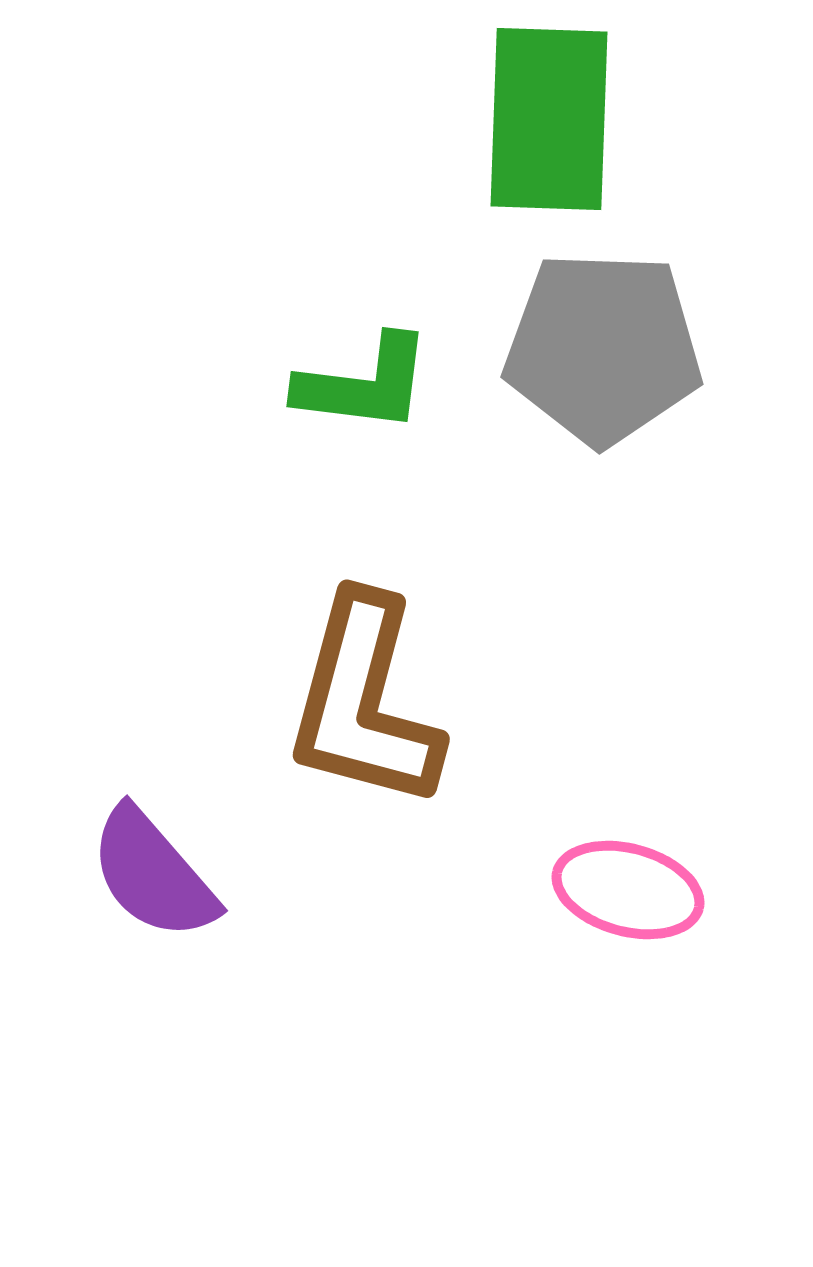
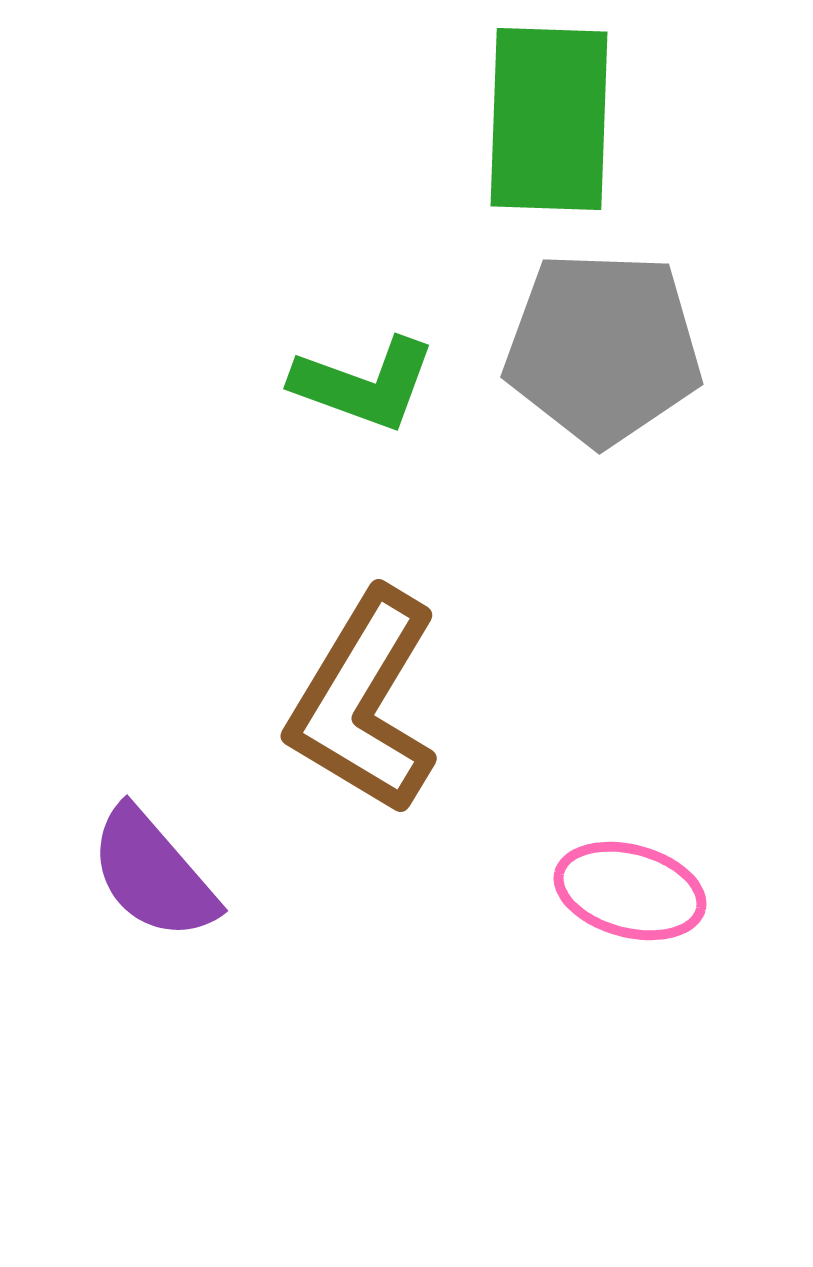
green L-shape: rotated 13 degrees clockwise
brown L-shape: rotated 16 degrees clockwise
pink ellipse: moved 2 px right, 1 px down
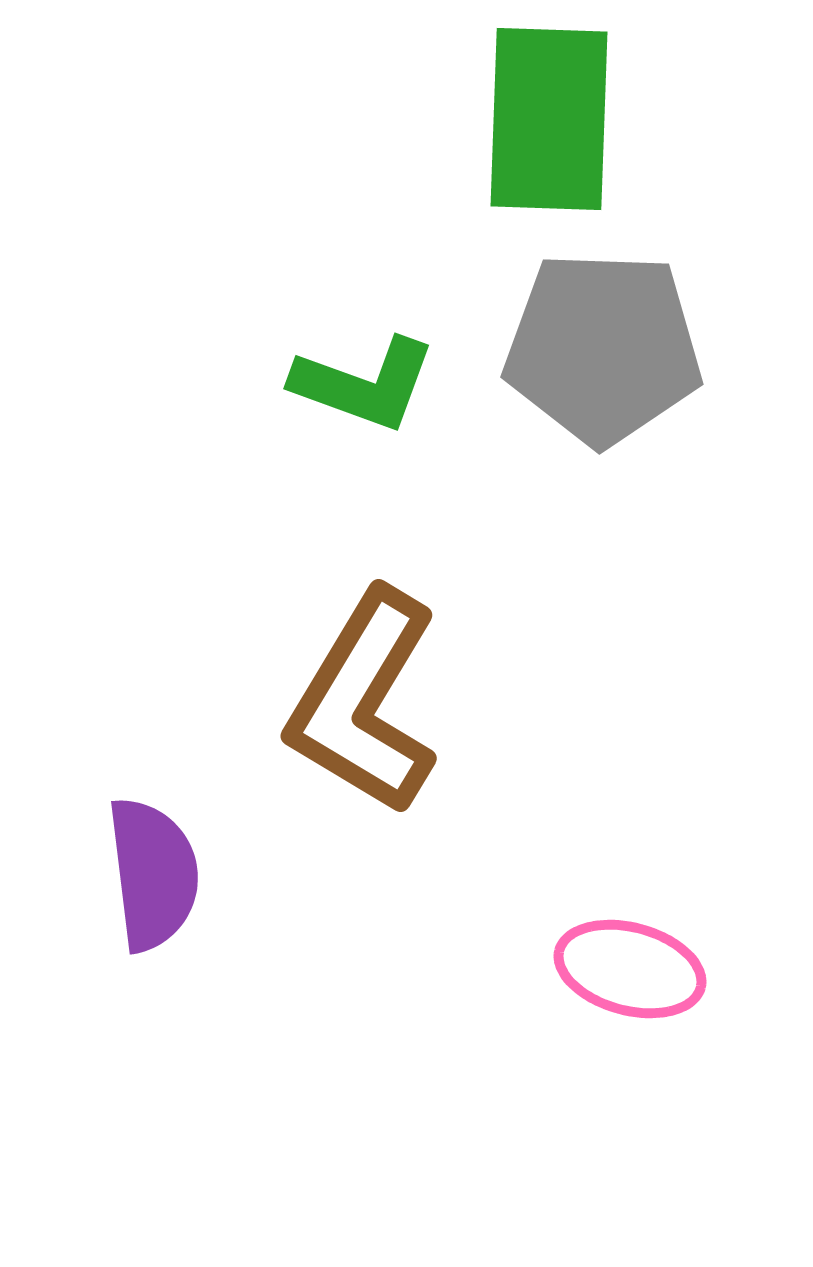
purple semicircle: rotated 146 degrees counterclockwise
pink ellipse: moved 78 px down
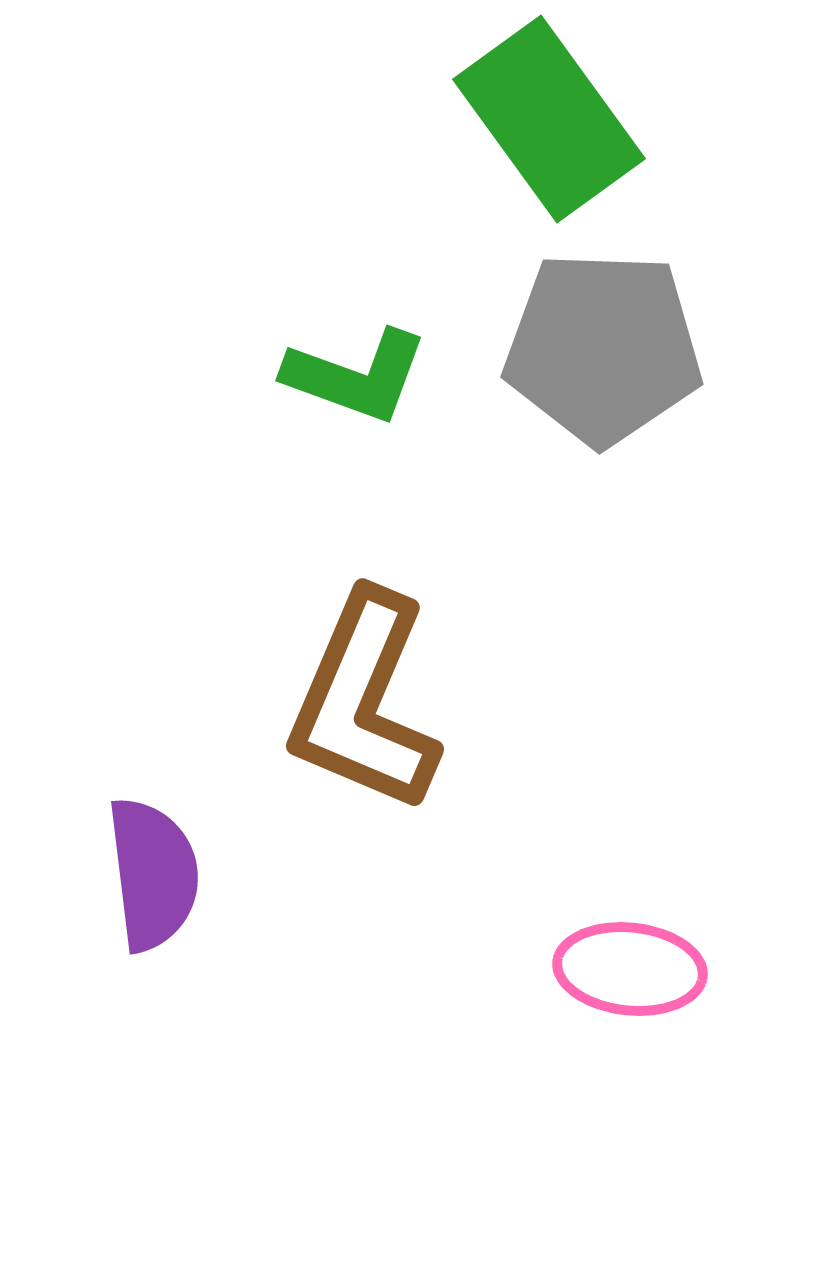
green rectangle: rotated 38 degrees counterclockwise
green L-shape: moved 8 px left, 8 px up
brown L-shape: rotated 8 degrees counterclockwise
pink ellipse: rotated 9 degrees counterclockwise
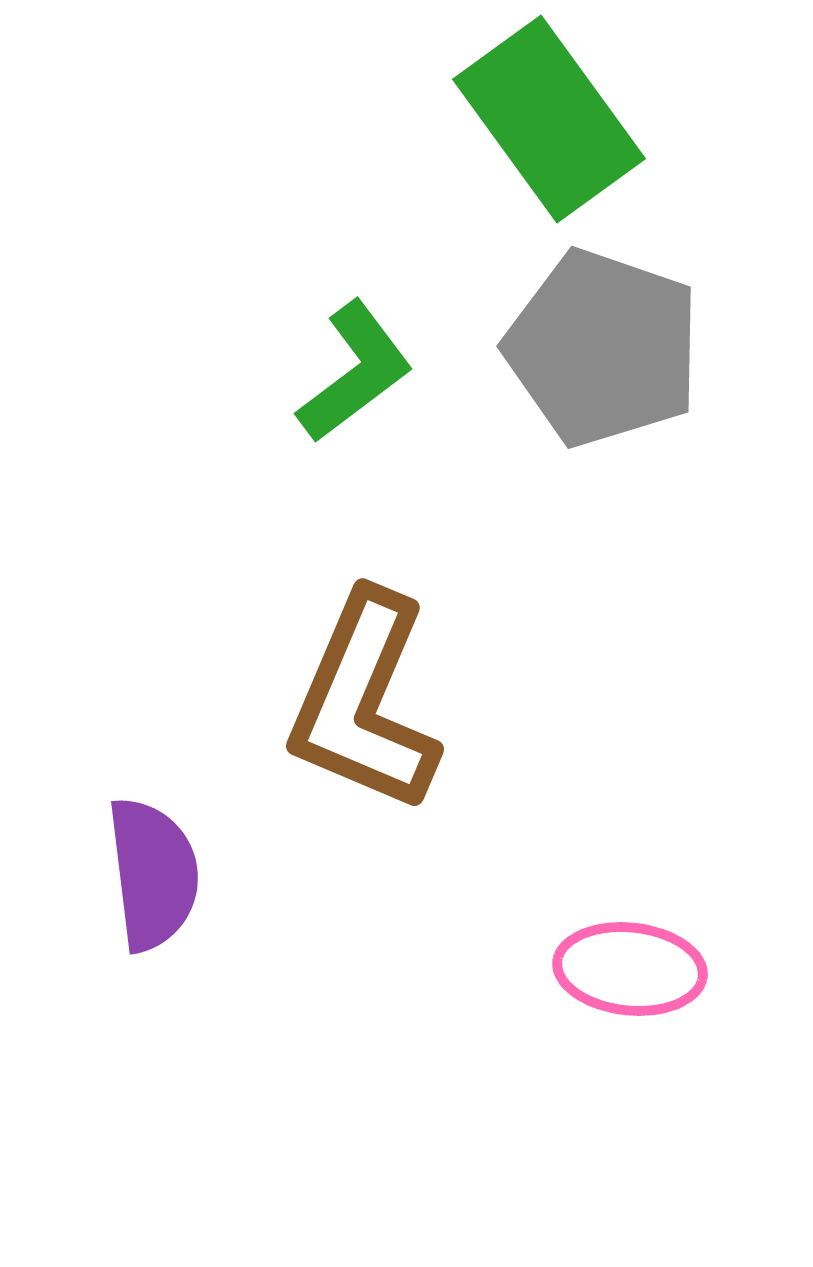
gray pentagon: rotated 17 degrees clockwise
green L-shape: moved 1 px left, 4 px up; rotated 57 degrees counterclockwise
